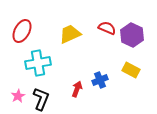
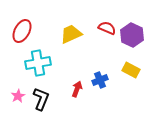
yellow trapezoid: moved 1 px right
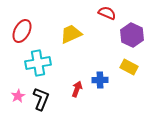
red semicircle: moved 15 px up
yellow rectangle: moved 2 px left, 3 px up
blue cross: rotated 21 degrees clockwise
